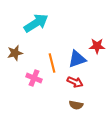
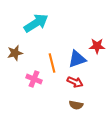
pink cross: moved 1 px down
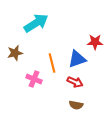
red star: moved 2 px left, 4 px up
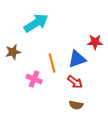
brown star: moved 2 px left, 1 px up
red arrow: rotated 14 degrees clockwise
